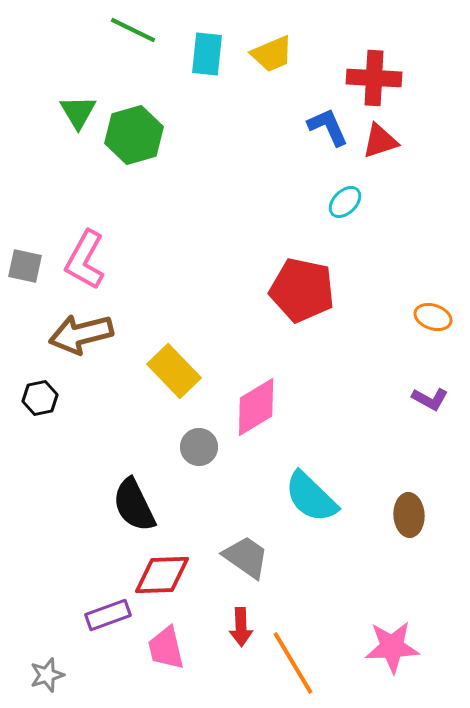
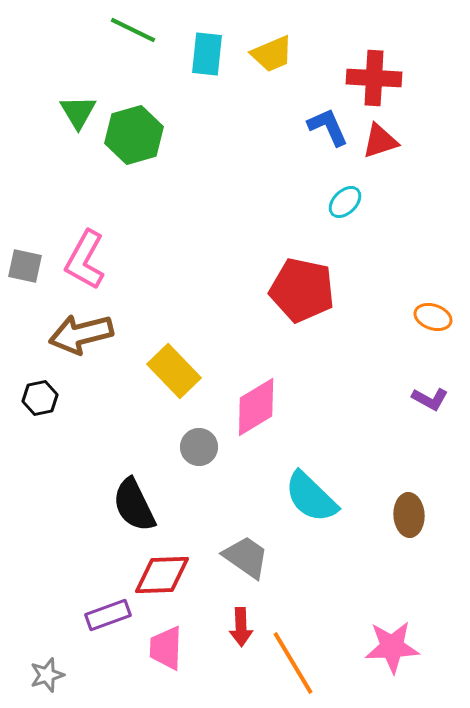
pink trapezoid: rotated 15 degrees clockwise
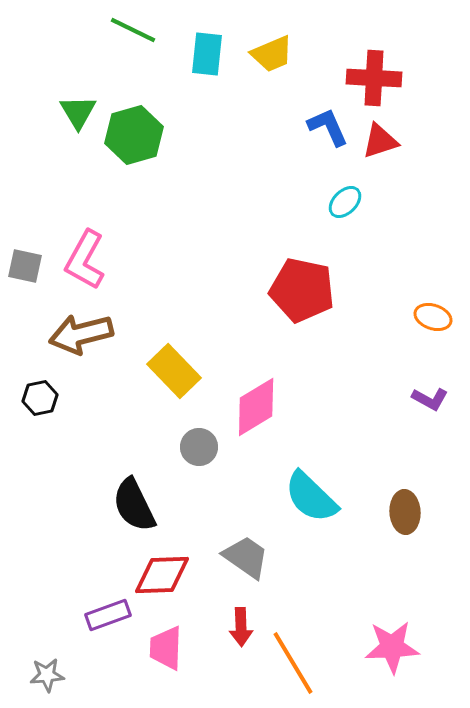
brown ellipse: moved 4 px left, 3 px up
gray star: rotated 12 degrees clockwise
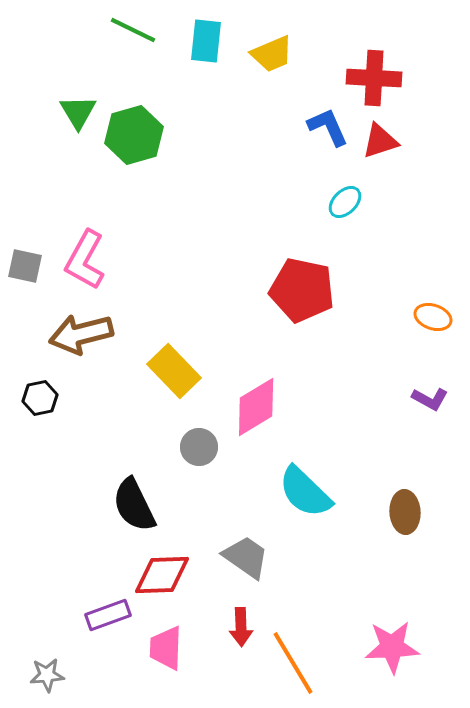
cyan rectangle: moved 1 px left, 13 px up
cyan semicircle: moved 6 px left, 5 px up
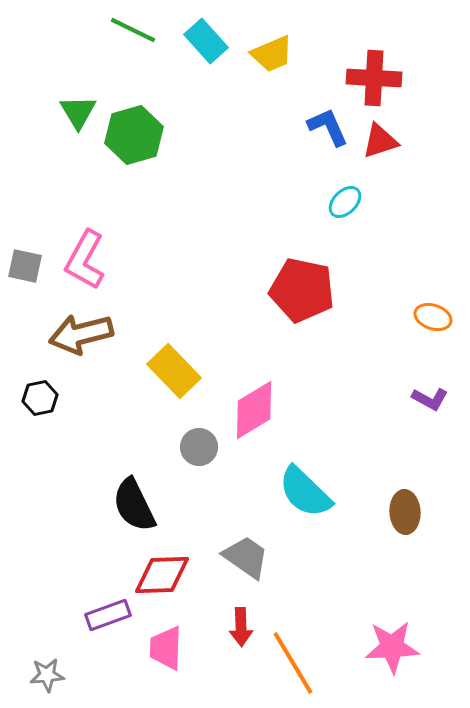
cyan rectangle: rotated 48 degrees counterclockwise
pink diamond: moved 2 px left, 3 px down
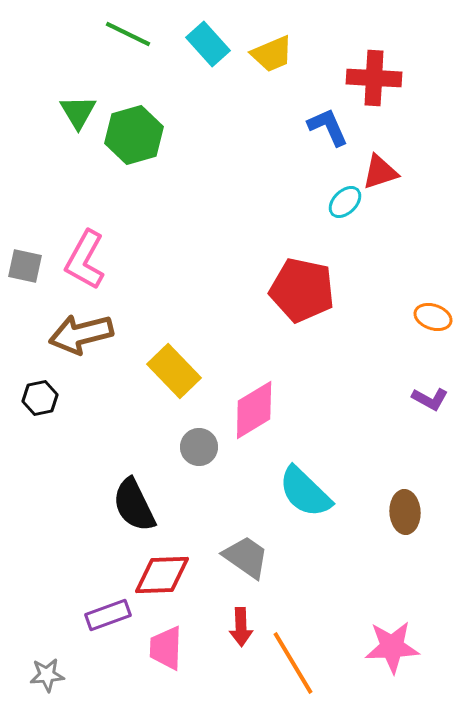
green line: moved 5 px left, 4 px down
cyan rectangle: moved 2 px right, 3 px down
red triangle: moved 31 px down
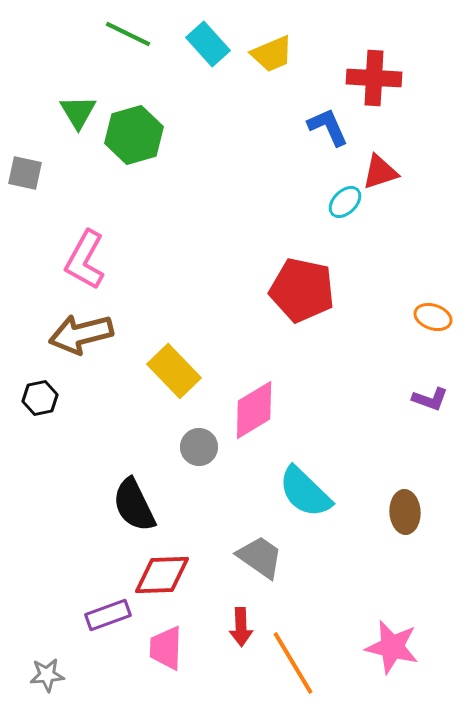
gray square: moved 93 px up
purple L-shape: rotated 9 degrees counterclockwise
gray trapezoid: moved 14 px right
pink star: rotated 16 degrees clockwise
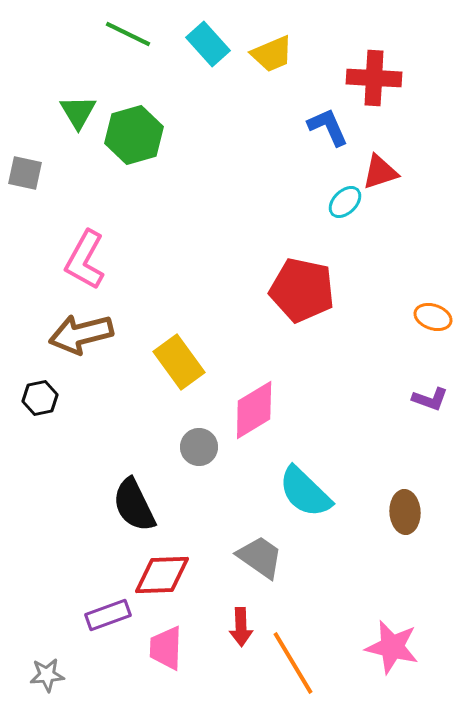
yellow rectangle: moved 5 px right, 9 px up; rotated 8 degrees clockwise
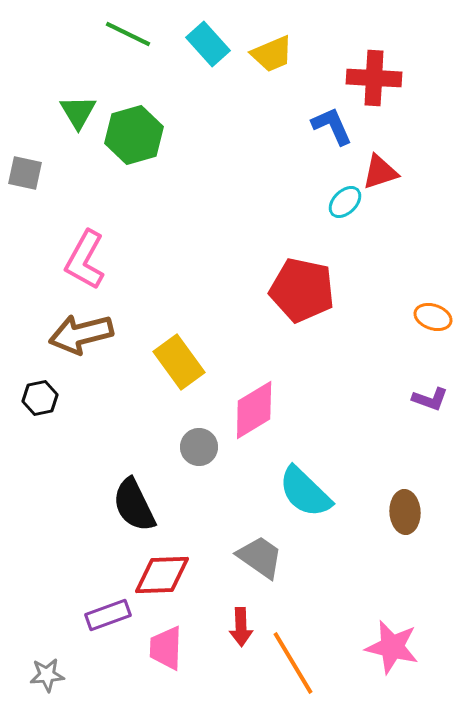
blue L-shape: moved 4 px right, 1 px up
